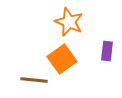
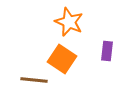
orange square: rotated 20 degrees counterclockwise
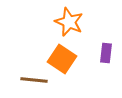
purple rectangle: moved 1 px left, 2 px down
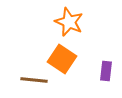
purple rectangle: moved 18 px down
